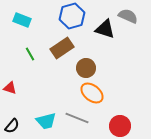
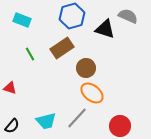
gray line: rotated 70 degrees counterclockwise
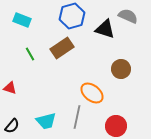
brown circle: moved 35 px right, 1 px down
gray line: moved 1 px up; rotated 30 degrees counterclockwise
red circle: moved 4 px left
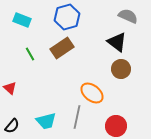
blue hexagon: moved 5 px left, 1 px down
black triangle: moved 12 px right, 13 px down; rotated 20 degrees clockwise
red triangle: rotated 24 degrees clockwise
